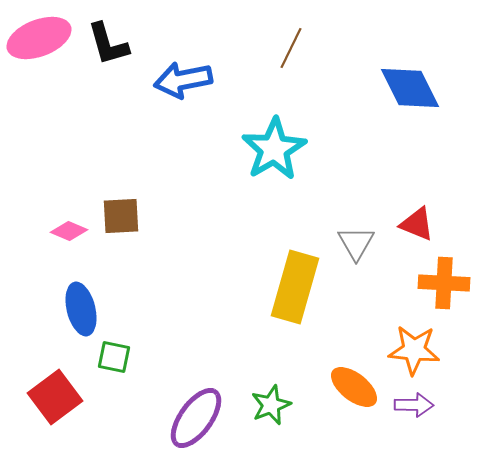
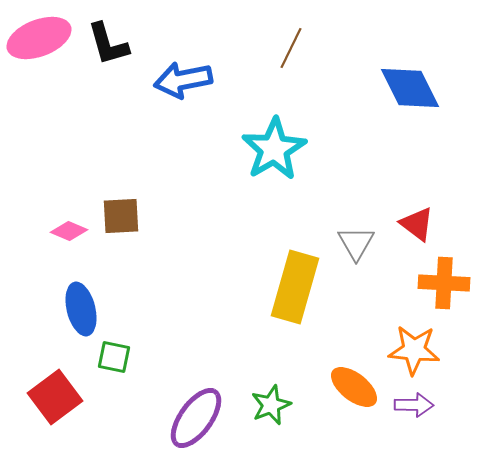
red triangle: rotated 15 degrees clockwise
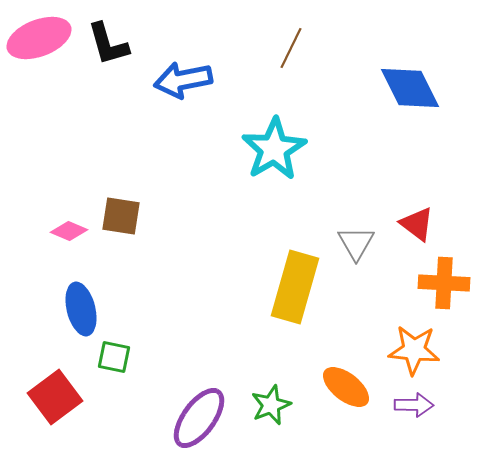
brown square: rotated 12 degrees clockwise
orange ellipse: moved 8 px left
purple ellipse: moved 3 px right
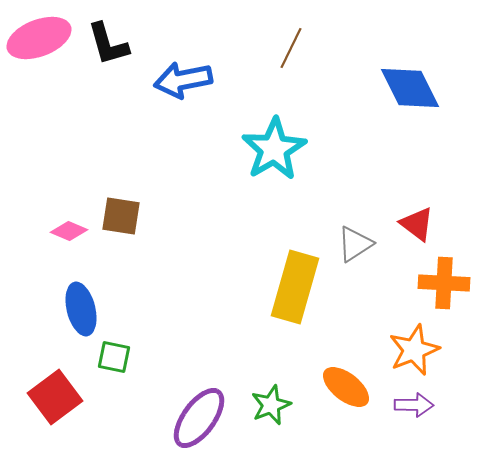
gray triangle: moved 1 px left, 1 px down; rotated 27 degrees clockwise
orange star: rotated 27 degrees counterclockwise
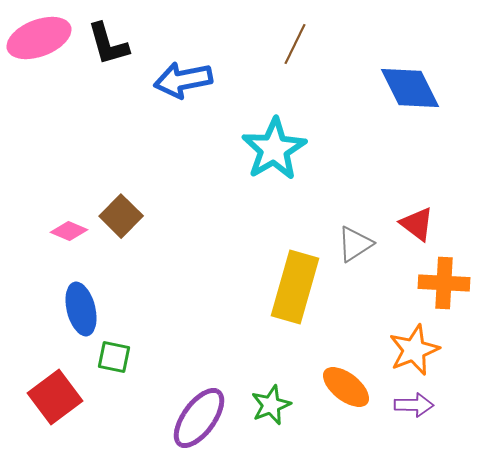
brown line: moved 4 px right, 4 px up
brown square: rotated 36 degrees clockwise
